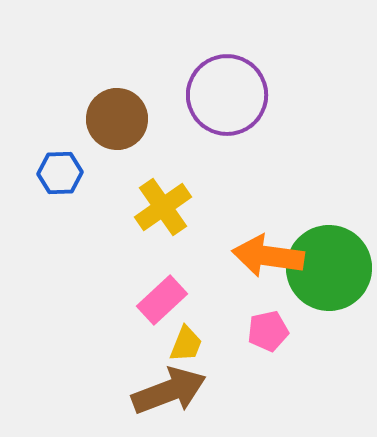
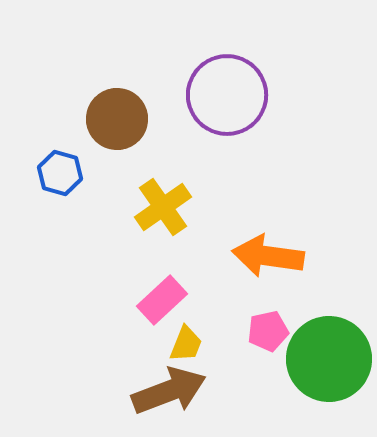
blue hexagon: rotated 18 degrees clockwise
green circle: moved 91 px down
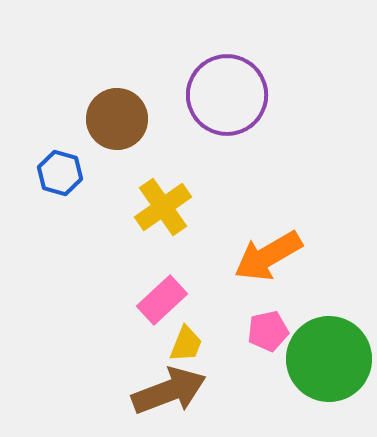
orange arrow: rotated 38 degrees counterclockwise
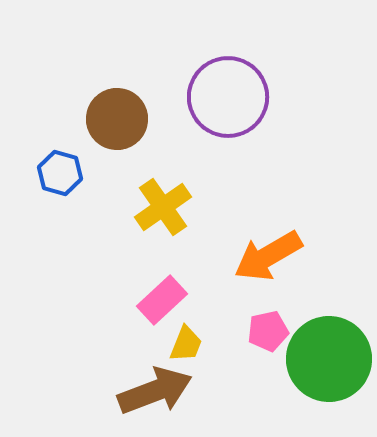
purple circle: moved 1 px right, 2 px down
brown arrow: moved 14 px left
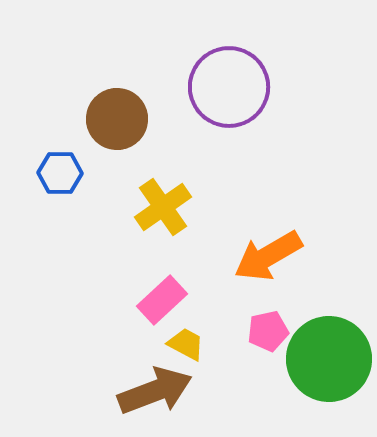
purple circle: moved 1 px right, 10 px up
blue hexagon: rotated 15 degrees counterclockwise
yellow trapezoid: rotated 84 degrees counterclockwise
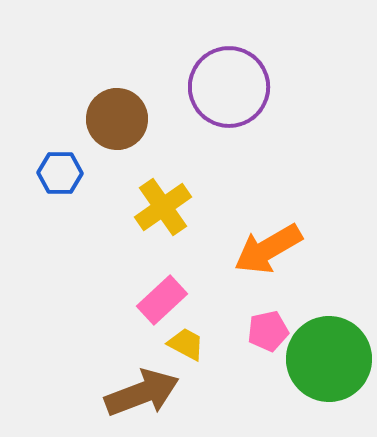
orange arrow: moved 7 px up
brown arrow: moved 13 px left, 2 px down
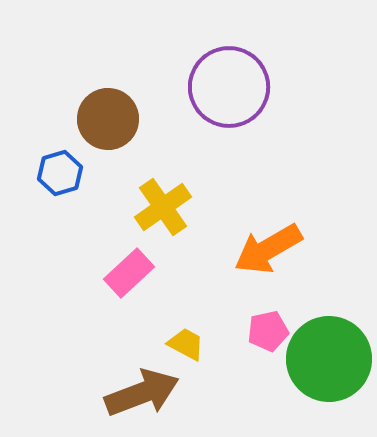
brown circle: moved 9 px left
blue hexagon: rotated 18 degrees counterclockwise
pink rectangle: moved 33 px left, 27 px up
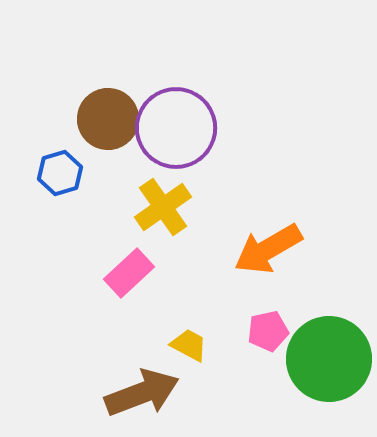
purple circle: moved 53 px left, 41 px down
yellow trapezoid: moved 3 px right, 1 px down
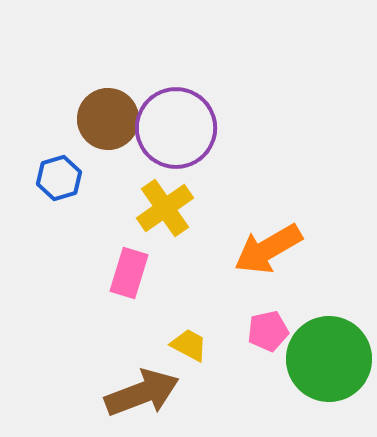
blue hexagon: moved 1 px left, 5 px down
yellow cross: moved 2 px right, 1 px down
pink rectangle: rotated 30 degrees counterclockwise
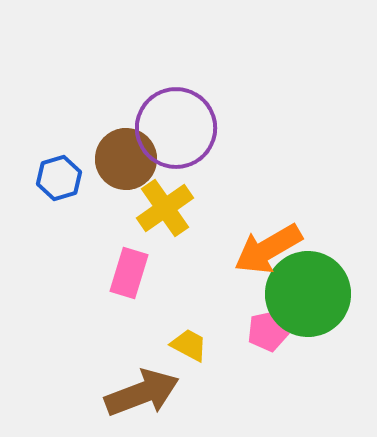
brown circle: moved 18 px right, 40 px down
green circle: moved 21 px left, 65 px up
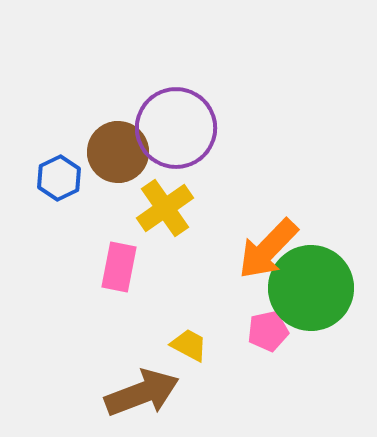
brown circle: moved 8 px left, 7 px up
blue hexagon: rotated 9 degrees counterclockwise
orange arrow: rotated 16 degrees counterclockwise
pink rectangle: moved 10 px left, 6 px up; rotated 6 degrees counterclockwise
green circle: moved 3 px right, 6 px up
